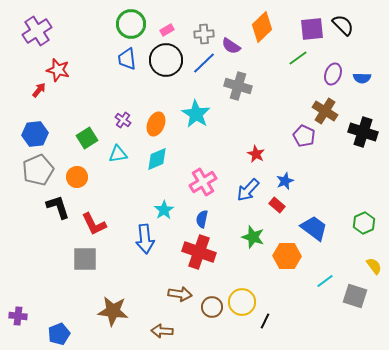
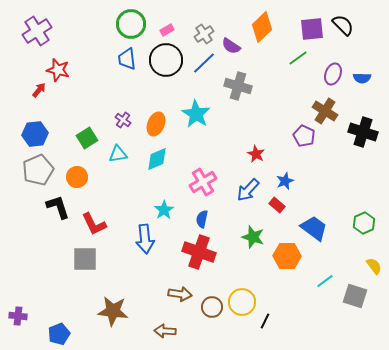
gray cross at (204, 34): rotated 30 degrees counterclockwise
brown arrow at (162, 331): moved 3 px right
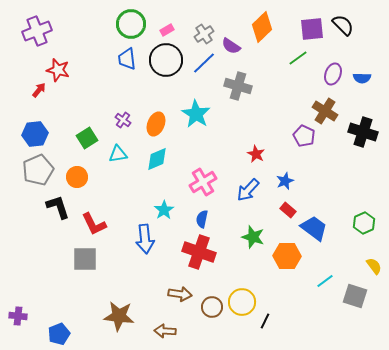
purple cross at (37, 31): rotated 12 degrees clockwise
red rectangle at (277, 205): moved 11 px right, 5 px down
brown star at (113, 311): moved 6 px right, 5 px down
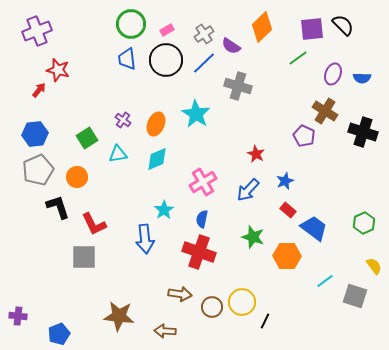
gray square at (85, 259): moved 1 px left, 2 px up
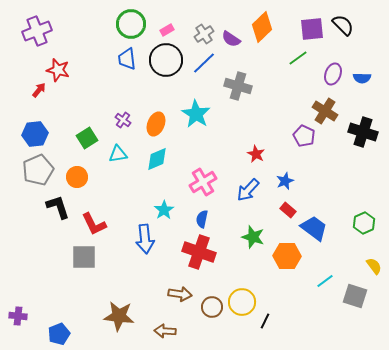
purple semicircle at (231, 46): moved 7 px up
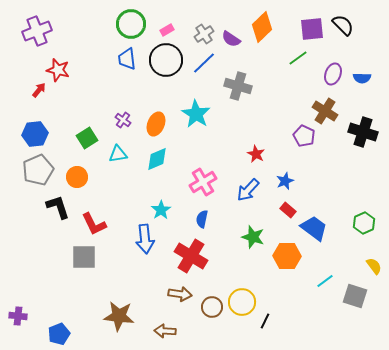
cyan star at (164, 210): moved 3 px left
red cross at (199, 252): moved 8 px left, 4 px down; rotated 12 degrees clockwise
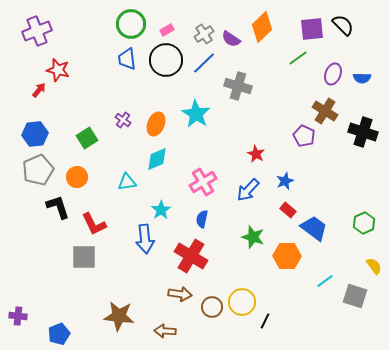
cyan triangle at (118, 154): moved 9 px right, 28 px down
